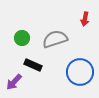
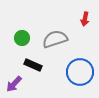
purple arrow: moved 2 px down
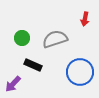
purple arrow: moved 1 px left
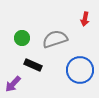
blue circle: moved 2 px up
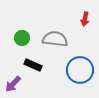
gray semicircle: rotated 25 degrees clockwise
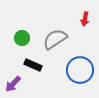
gray semicircle: rotated 40 degrees counterclockwise
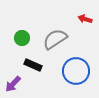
red arrow: rotated 96 degrees clockwise
blue circle: moved 4 px left, 1 px down
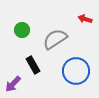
green circle: moved 8 px up
black rectangle: rotated 36 degrees clockwise
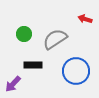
green circle: moved 2 px right, 4 px down
black rectangle: rotated 60 degrees counterclockwise
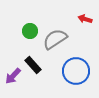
green circle: moved 6 px right, 3 px up
black rectangle: rotated 48 degrees clockwise
purple arrow: moved 8 px up
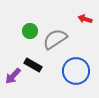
black rectangle: rotated 18 degrees counterclockwise
